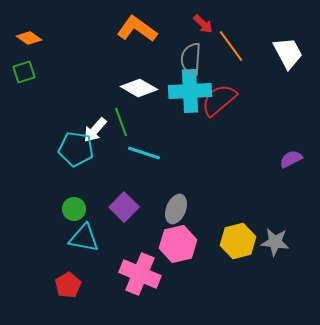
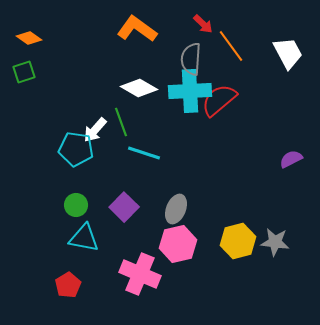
green circle: moved 2 px right, 4 px up
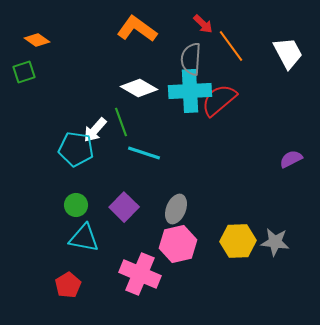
orange diamond: moved 8 px right, 2 px down
yellow hexagon: rotated 12 degrees clockwise
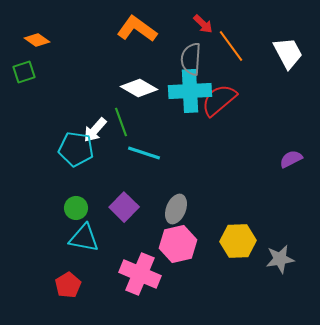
green circle: moved 3 px down
gray star: moved 5 px right, 17 px down; rotated 16 degrees counterclockwise
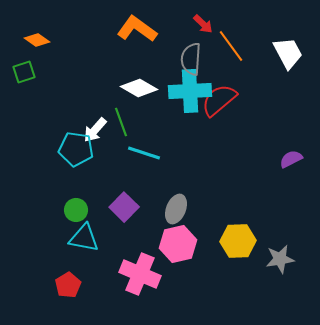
green circle: moved 2 px down
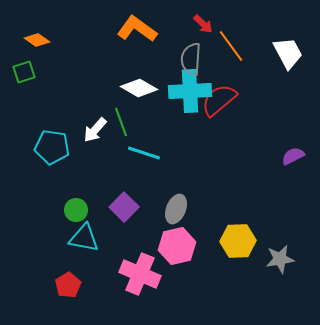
cyan pentagon: moved 24 px left, 2 px up
purple semicircle: moved 2 px right, 3 px up
pink hexagon: moved 1 px left, 2 px down
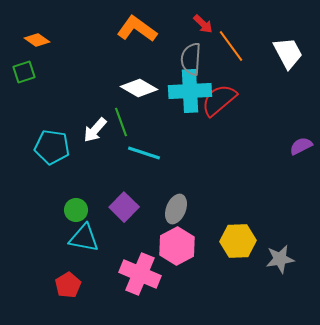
purple semicircle: moved 8 px right, 10 px up
pink hexagon: rotated 15 degrees counterclockwise
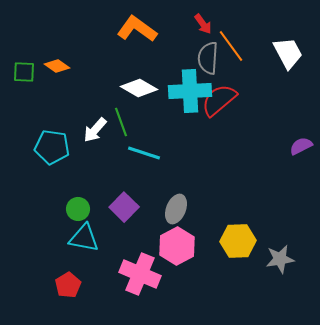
red arrow: rotated 10 degrees clockwise
orange diamond: moved 20 px right, 26 px down
gray semicircle: moved 17 px right, 1 px up
green square: rotated 20 degrees clockwise
green circle: moved 2 px right, 1 px up
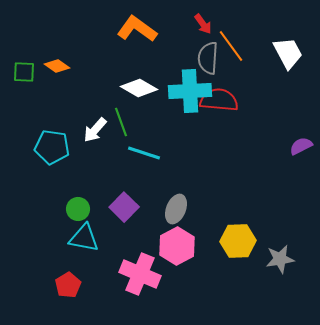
red semicircle: rotated 45 degrees clockwise
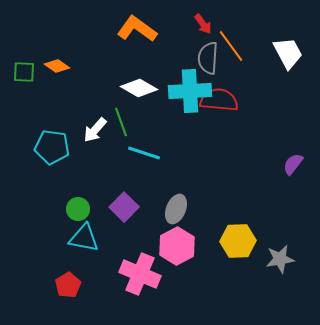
purple semicircle: moved 8 px left, 18 px down; rotated 25 degrees counterclockwise
